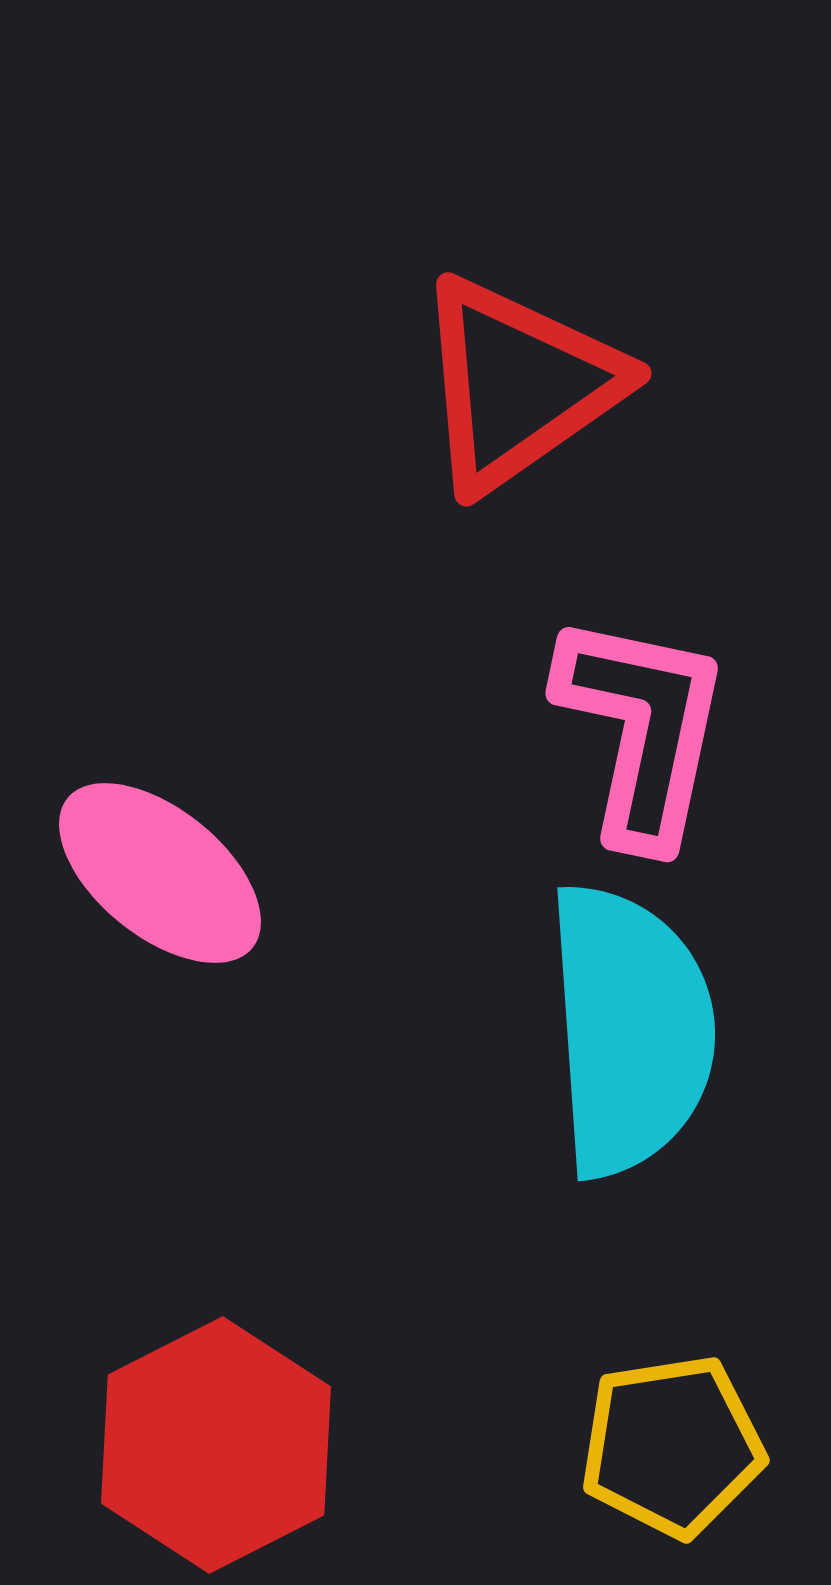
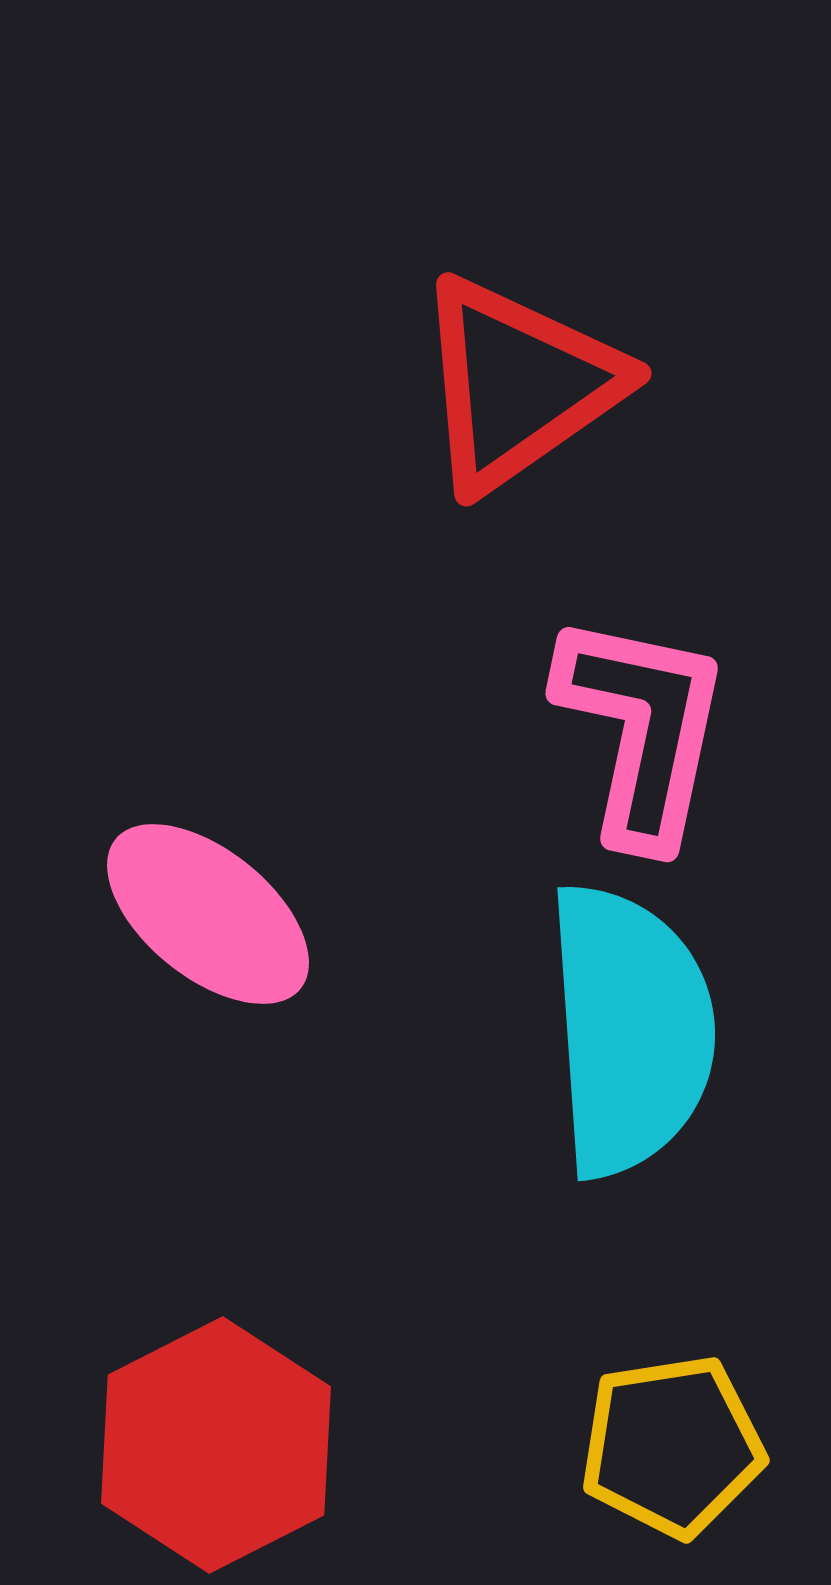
pink ellipse: moved 48 px right, 41 px down
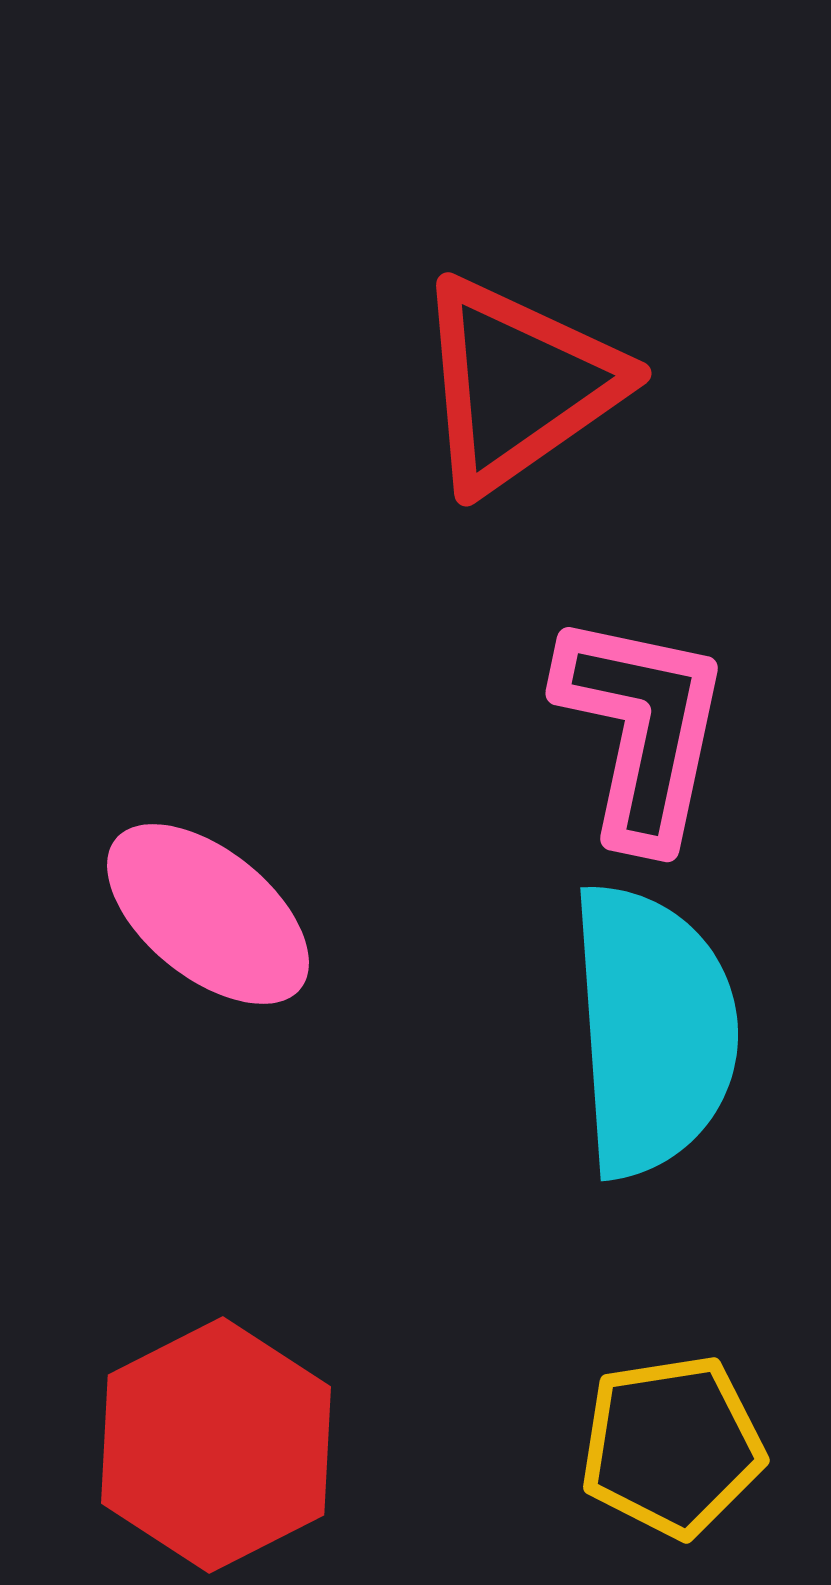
cyan semicircle: moved 23 px right
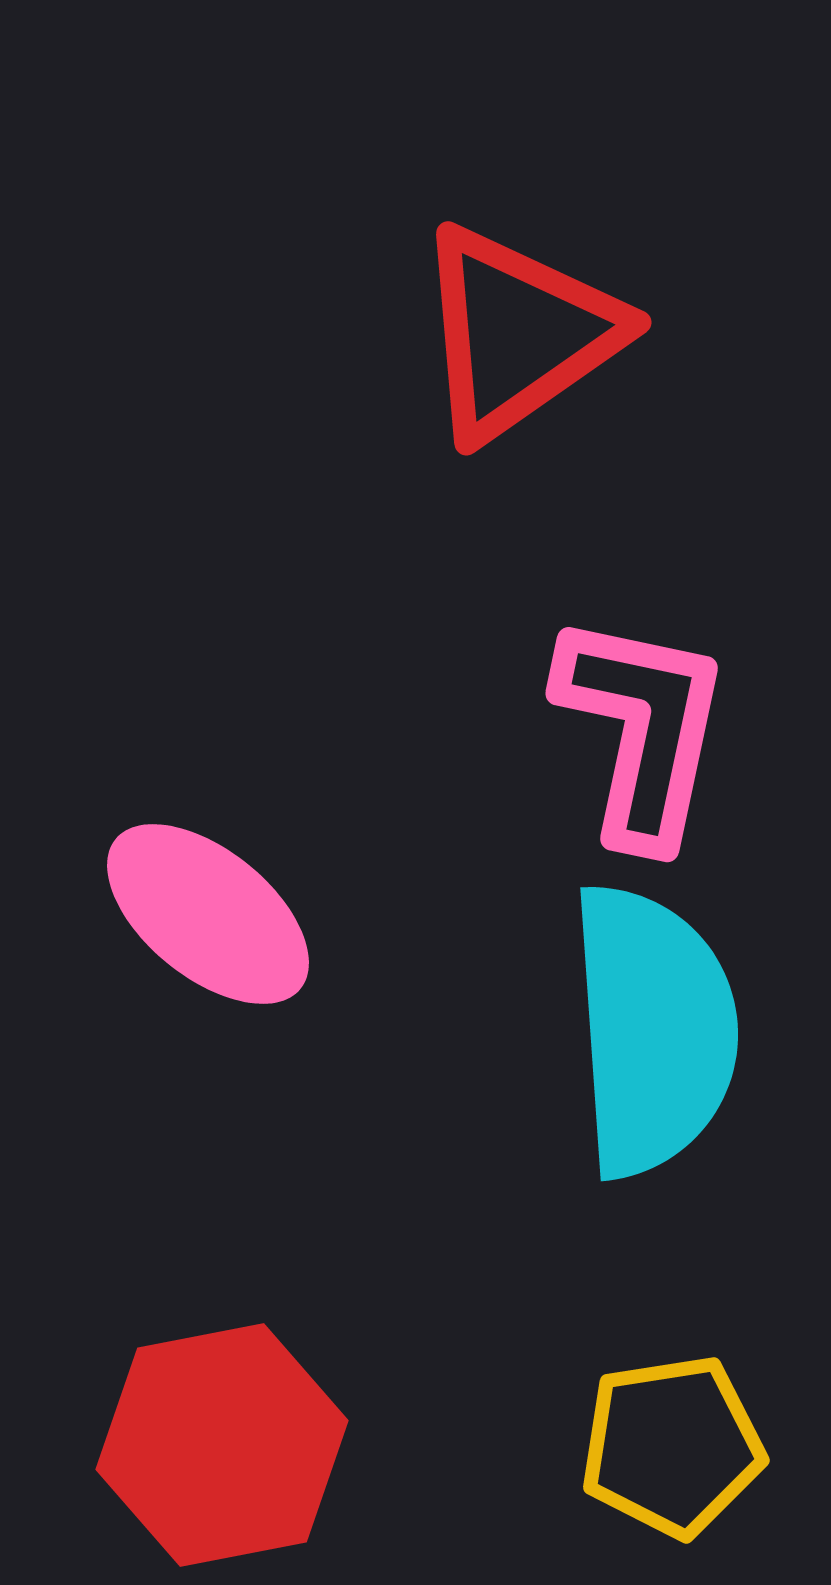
red triangle: moved 51 px up
red hexagon: moved 6 px right; rotated 16 degrees clockwise
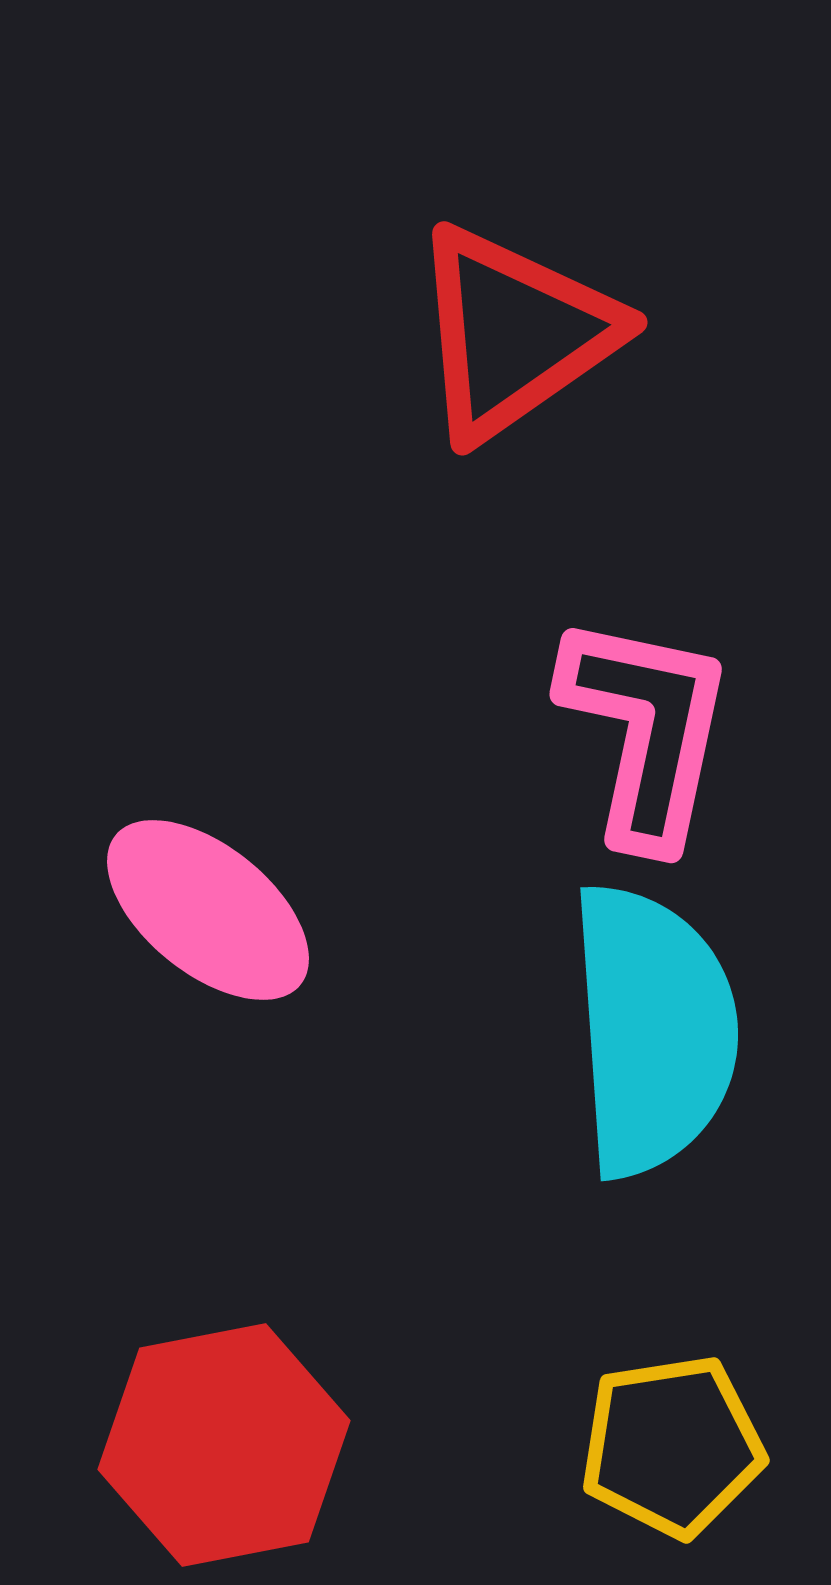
red triangle: moved 4 px left
pink L-shape: moved 4 px right, 1 px down
pink ellipse: moved 4 px up
red hexagon: moved 2 px right
